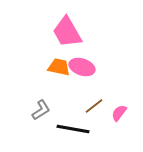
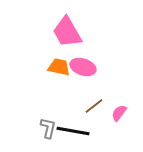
pink ellipse: moved 1 px right
gray L-shape: moved 7 px right, 18 px down; rotated 45 degrees counterclockwise
black line: moved 2 px down
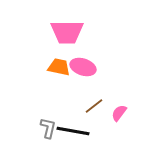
pink trapezoid: rotated 60 degrees counterclockwise
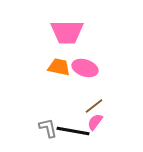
pink ellipse: moved 2 px right, 1 px down
pink semicircle: moved 24 px left, 9 px down
gray L-shape: rotated 25 degrees counterclockwise
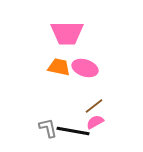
pink trapezoid: moved 1 px down
pink semicircle: rotated 24 degrees clockwise
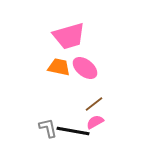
pink trapezoid: moved 2 px right, 3 px down; rotated 16 degrees counterclockwise
pink ellipse: rotated 20 degrees clockwise
brown line: moved 2 px up
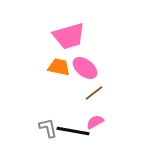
brown line: moved 11 px up
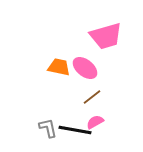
pink trapezoid: moved 37 px right
brown line: moved 2 px left, 4 px down
black line: moved 2 px right, 1 px up
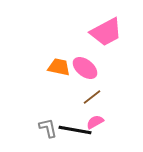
pink trapezoid: moved 4 px up; rotated 12 degrees counterclockwise
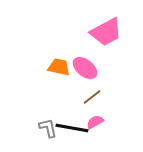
black line: moved 3 px left, 2 px up
